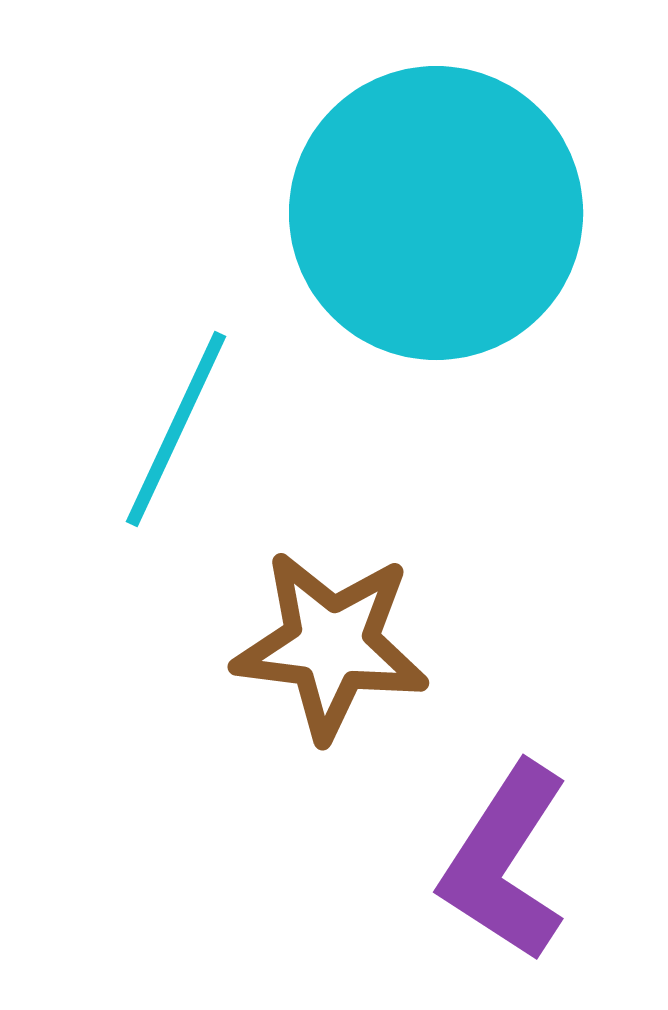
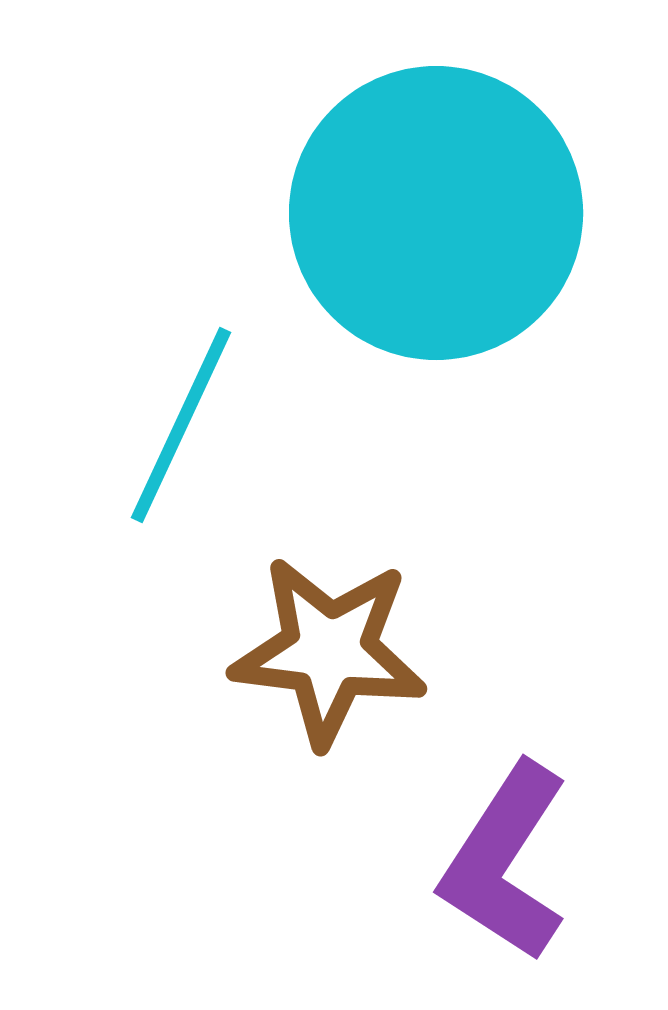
cyan line: moved 5 px right, 4 px up
brown star: moved 2 px left, 6 px down
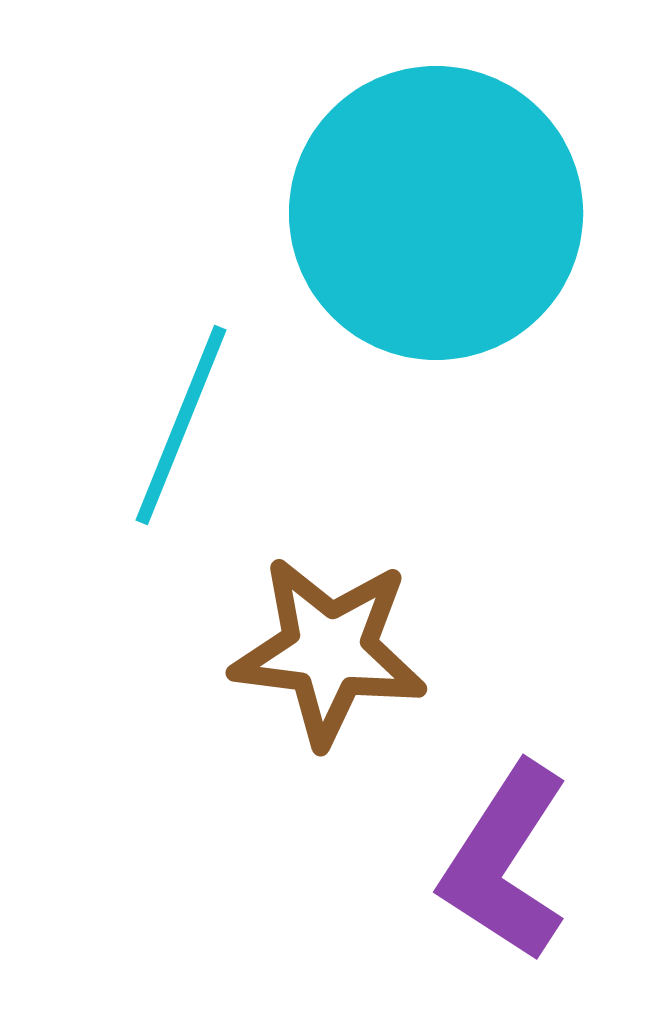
cyan line: rotated 3 degrees counterclockwise
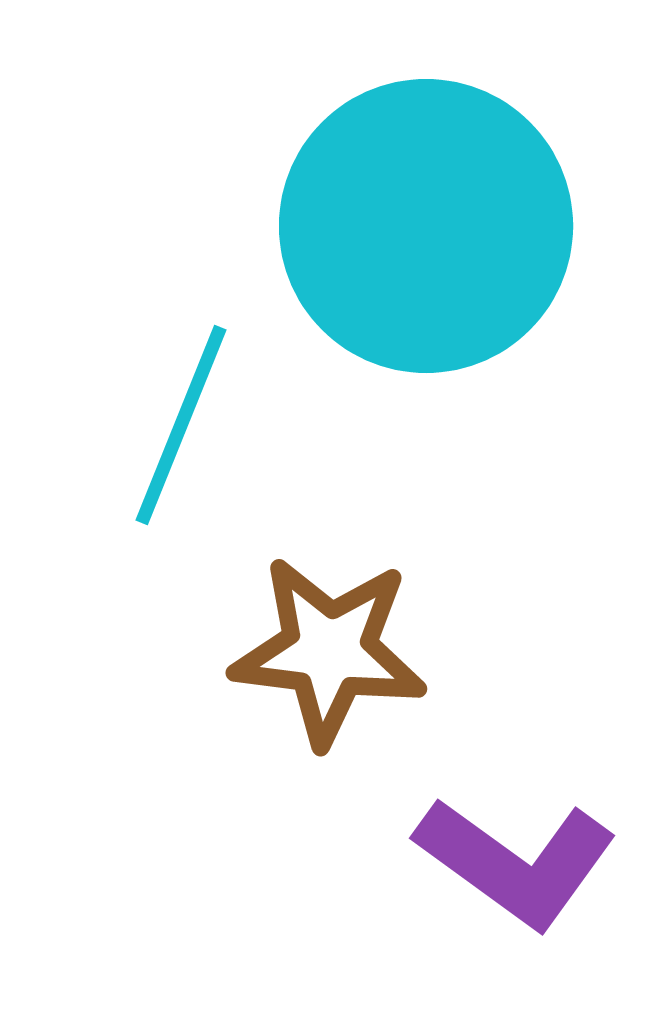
cyan circle: moved 10 px left, 13 px down
purple L-shape: moved 11 px right; rotated 87 degrees counterclockwise
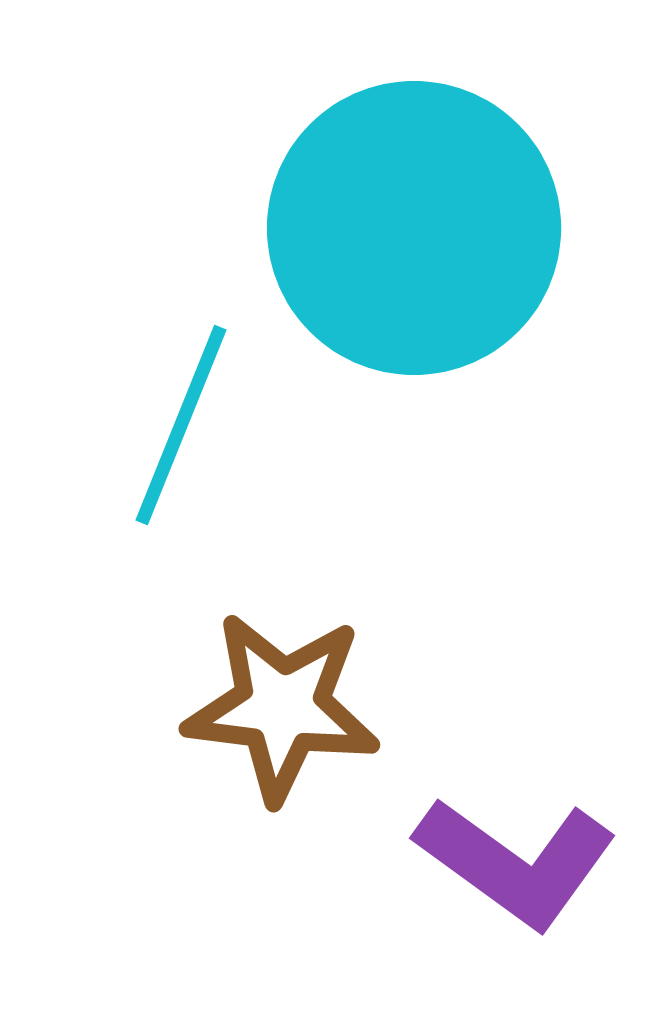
cyan circle: moved 12 px left, 2 px down
brown star: moved 47 px left, 56 px down
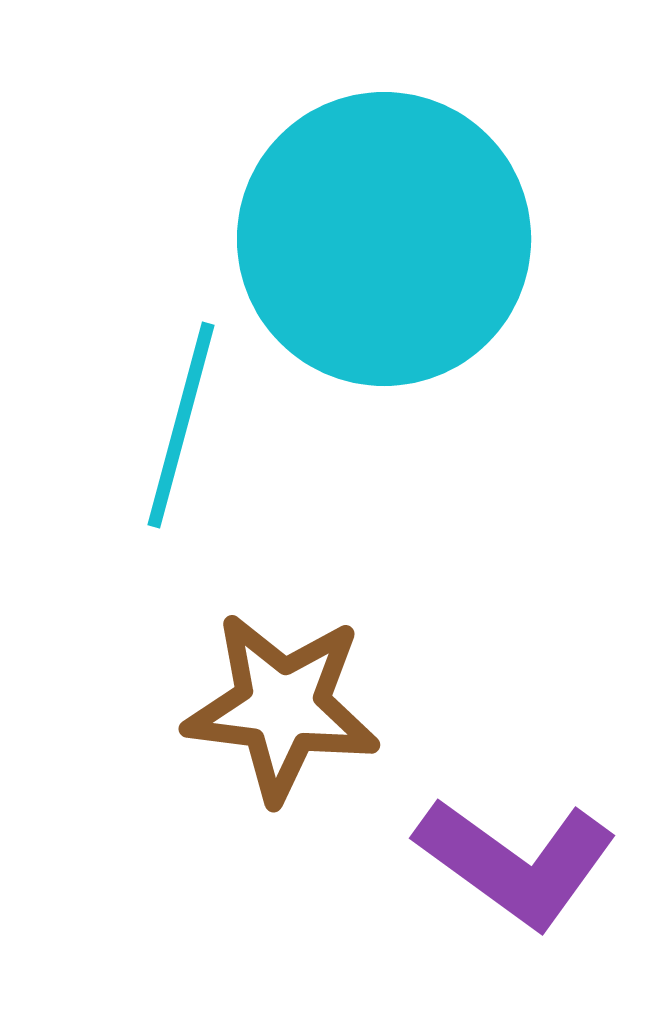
cyan circle: moved 30 px left, 11 px down
cyan line: rotated 7 degrees counterclockwise
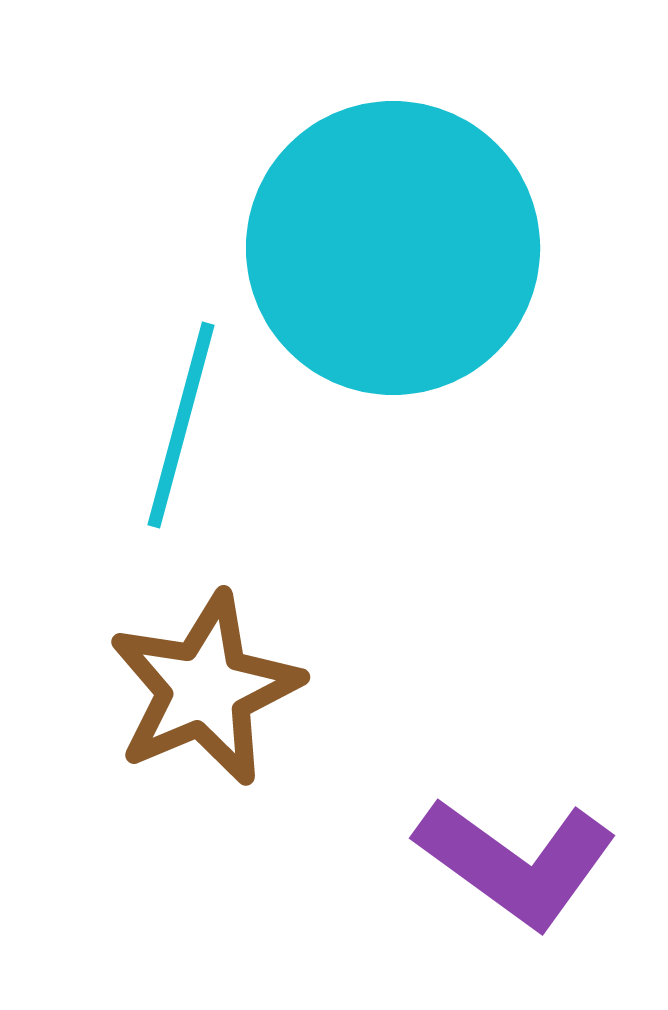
cyan circle: moved 9 px right, 9 px down
brown star: moved 77 px left, 18 px up; rotated 30 degrees counterclockwise
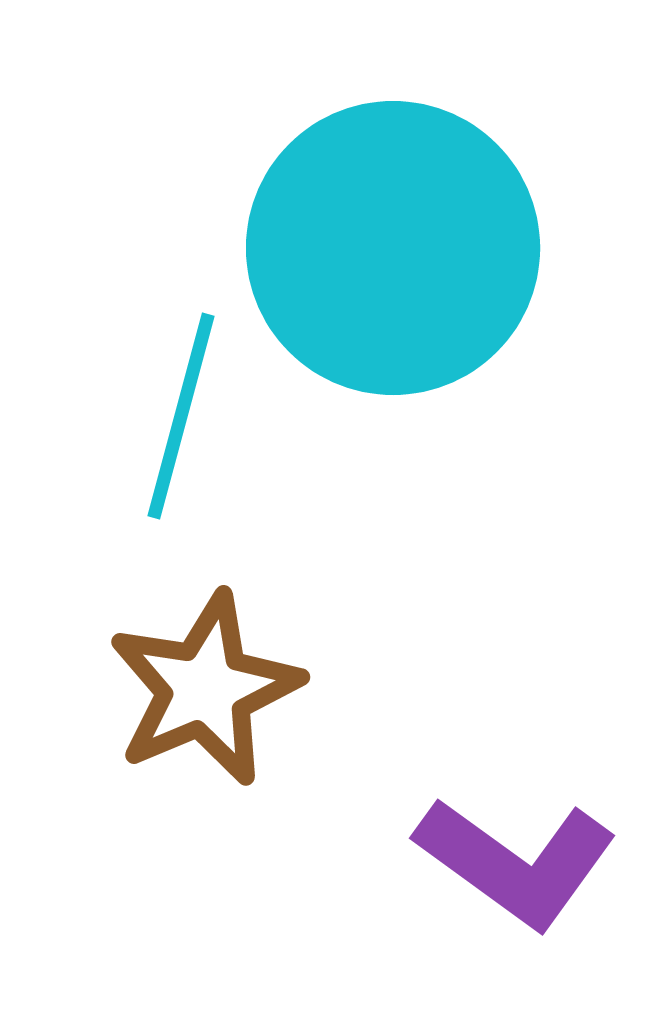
cyan line: moved 9 px up
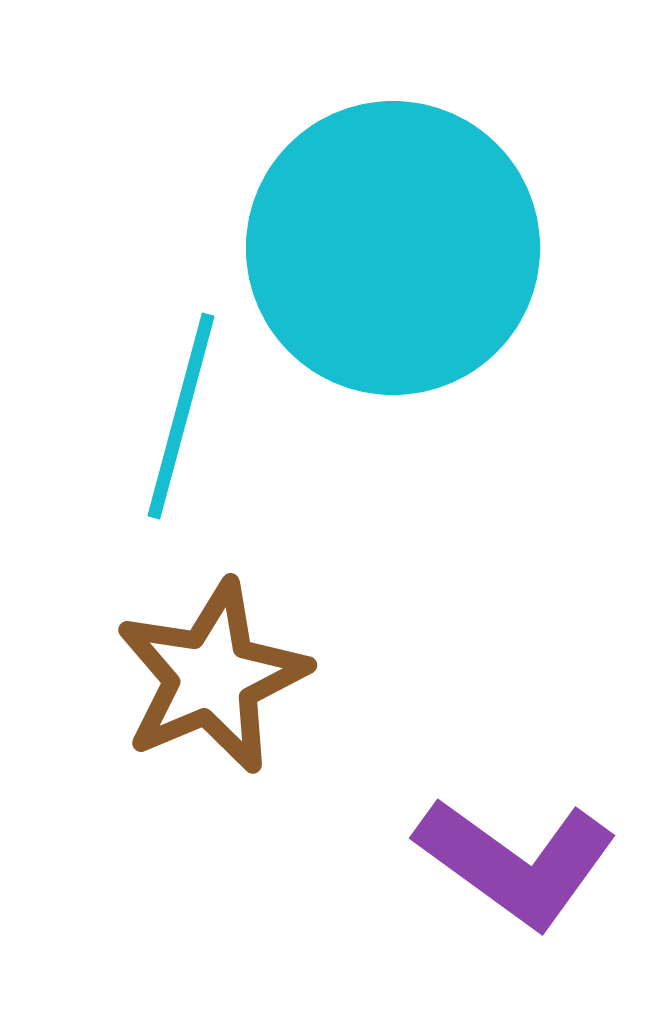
brown star: moved 7 px right, 12 px up
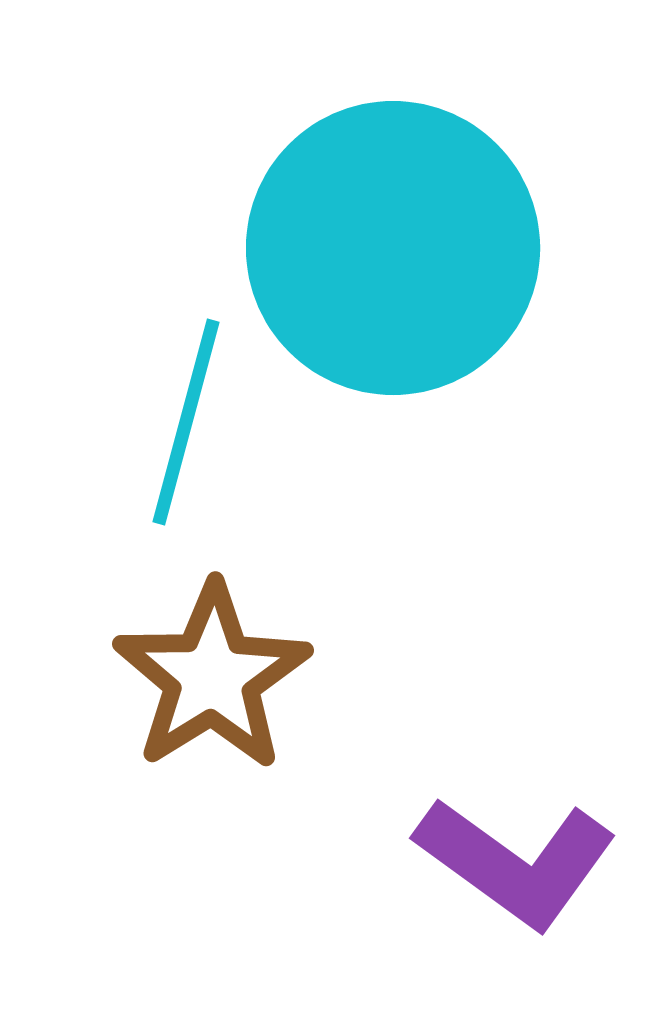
cyan line: moved 5 px right, 6 px down
brown star: rotated 9 degrees counterclockwise
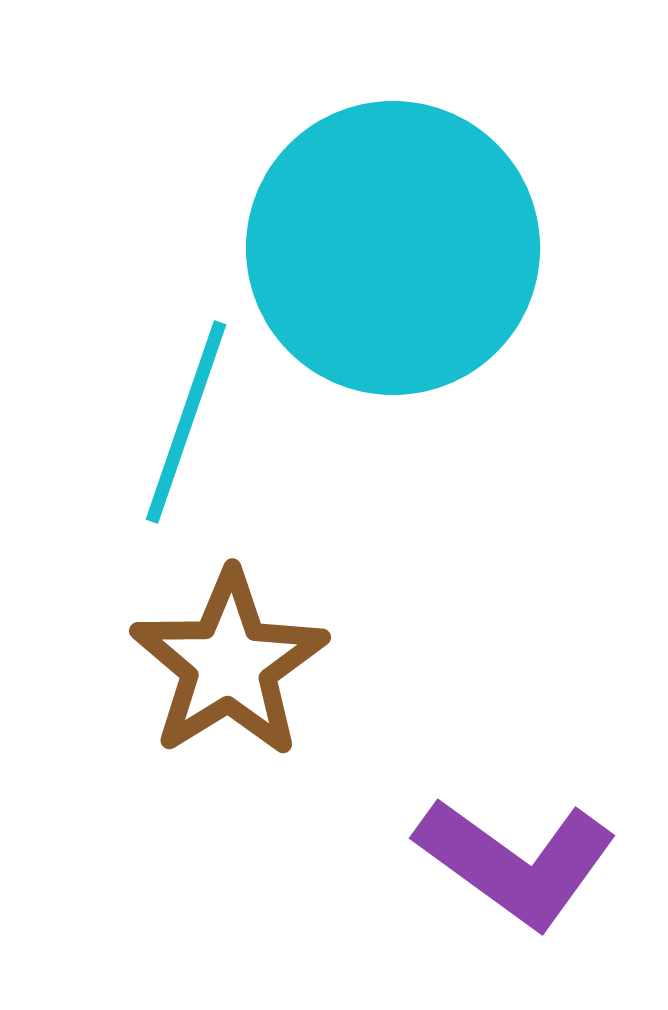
cyan line: rotated 4 degrees clockwise
brown star: moved 17 px right, 13 px up
